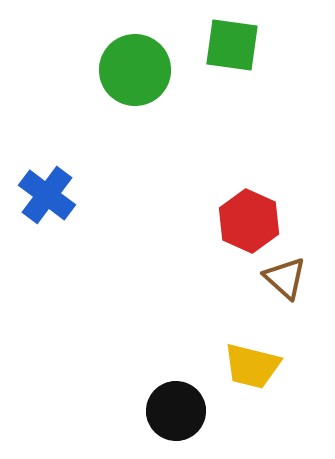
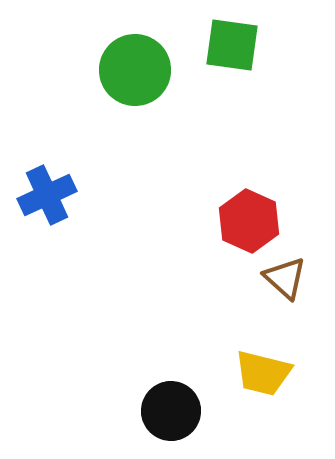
blue cross: rotated 28 degrees clockwise
yellow trapezoid: moved 11 px right, 7 px down
black circle: moved 5 px left
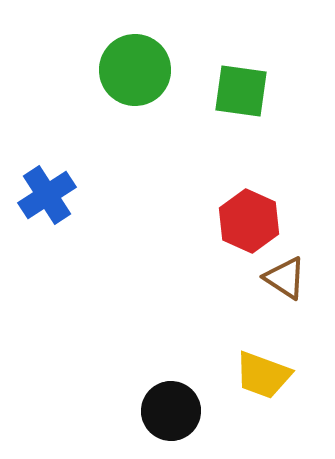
green square: moved 9 px right, 46 px down
blue cross: rotated 8 degrees counterclockwise
brown triangle: rotated 9 degrees counterclockwise
yellow trapezoid: moved 2 px down; rotated 6 degrees clockwise
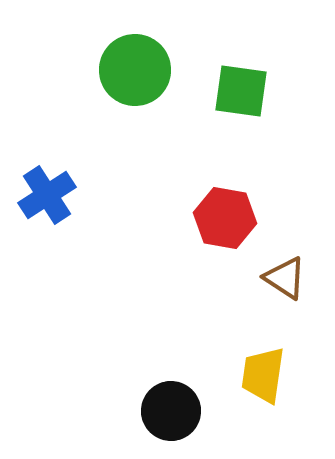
red hexagon: moved 24 px left, 3 px up; rotated 14 degrees counterclockwise
yellow trapezoid: rotated 78 degrees clockwise
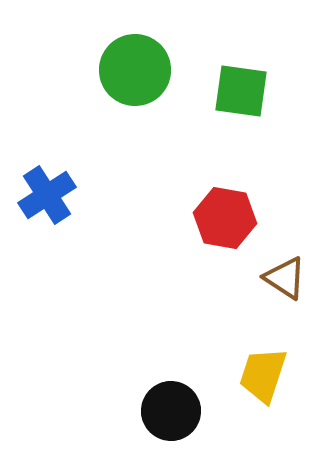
yellow trapezoid: rotated 10 degrees clockwise
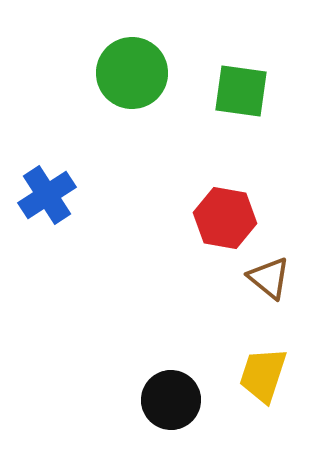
green circle: moved 3 px left, 3 px down
brown triangle: moved 16 px left; rotated 6 degrees clockwise
black circle: moved 11 px up
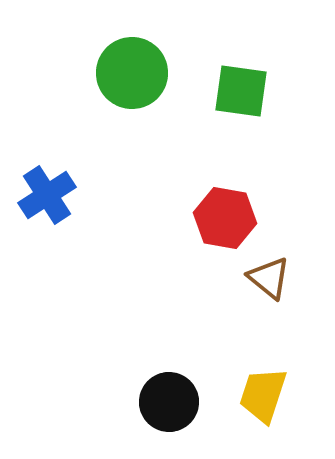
yellow trapezoid: moved 20 px down
black circle: moved 2 px left, 2 px down
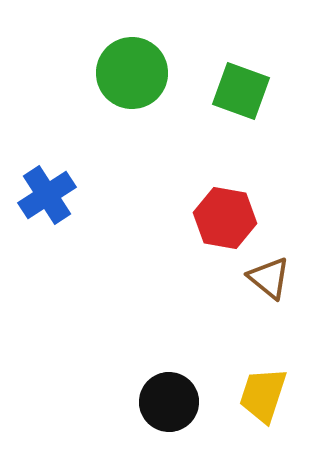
green square: rotated 12 degrees clockwise
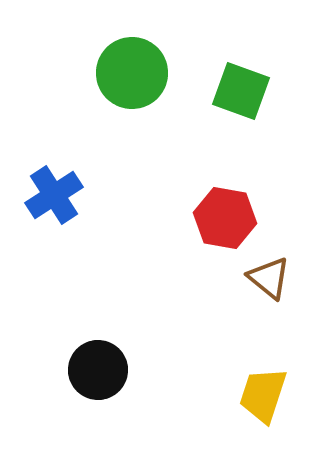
blue cross: moved 7 px right
black circle: moved 71 px left, 32 px up
